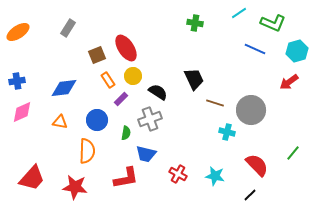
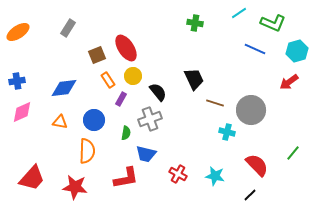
black semicircle: rotated 18 degrees clockwise
purple rectangle: rotated 16 degrees counterclockwise
blue circle: moved 3 px left
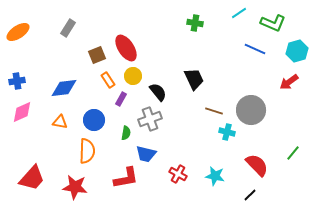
brown line: moved 1 px left, 8 px down
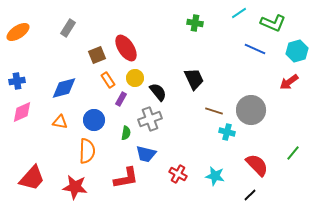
yellow circle: moved 2 px right, 2 px down
blue diamond: rotated 8 degrees counterclockwise
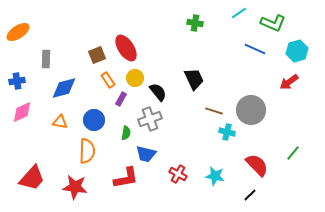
gray rectangle: moved 22 px left, 31 px down; rotated 30 degrees counterclockwise
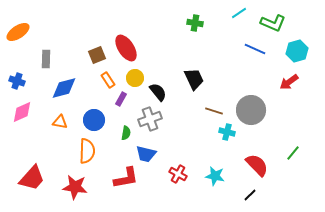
blue cross: rotated 28 degrees clockwise
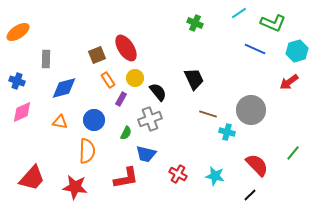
green cross: rotated 14 degrees clockwise
brown line: moved 6 px left, 3 px down
green semicircle: rotated 16 degrees clockwise
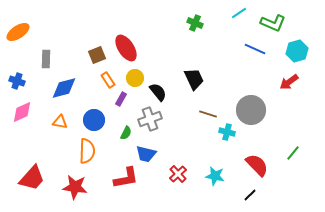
red cross: rotated 18 degrees clockwise
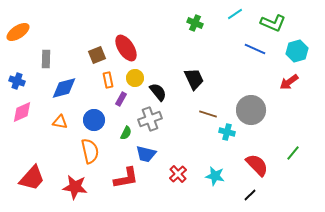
cyan line: moved 4 px left, 1 px down
orange rectangle: rotated 21 degrees clockwise
orange semicircle: moved 3 px right; rotated 15 degrees counterclockwise
